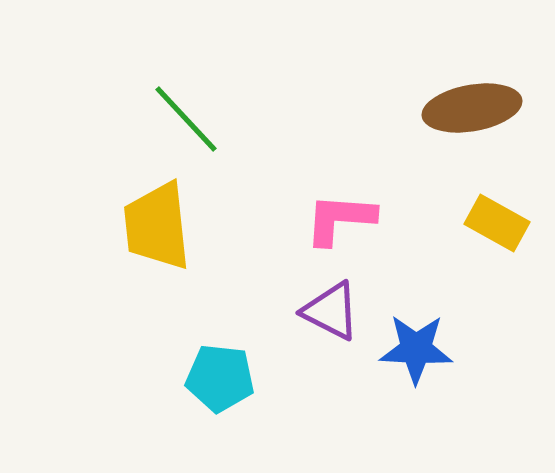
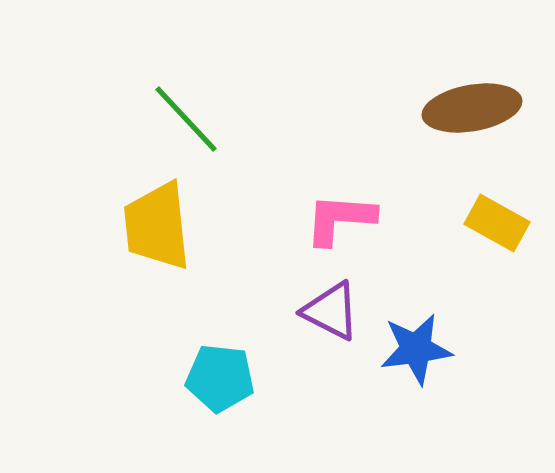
blue star: rotated 10 degrees counterclockwise
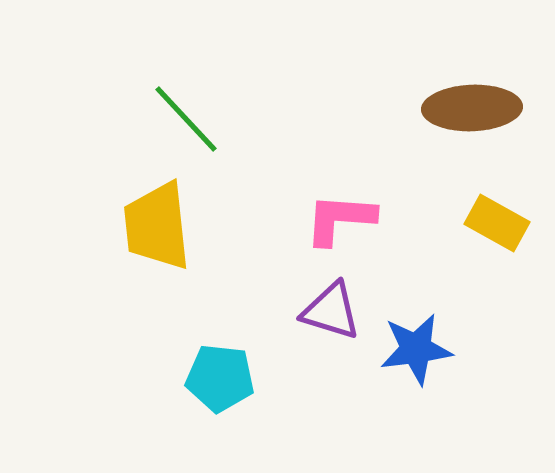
brown ellipse: rotated 8 degrees clockwise
purple triangle: rotated 10 degrees counterclockwise
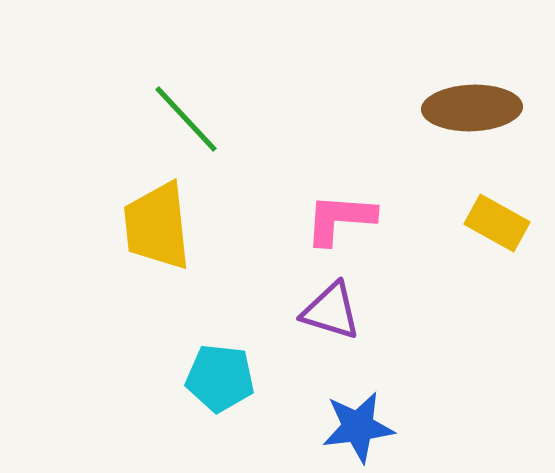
blue star: moved 58 px left, 78 px down
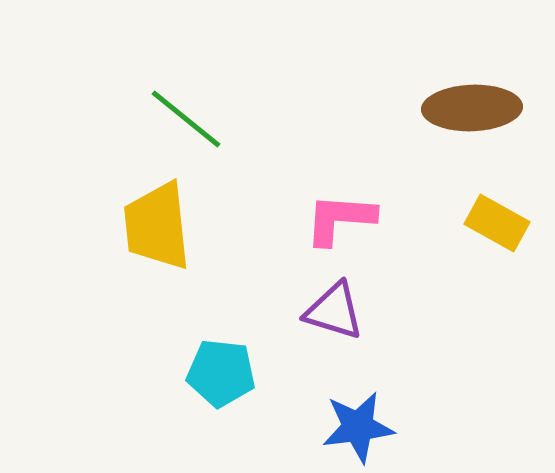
green line: rotated 8 degrees counterclockwise
purple triangle: moved 3 px right
cyan pentagon: moved 1 px right, 5 px up
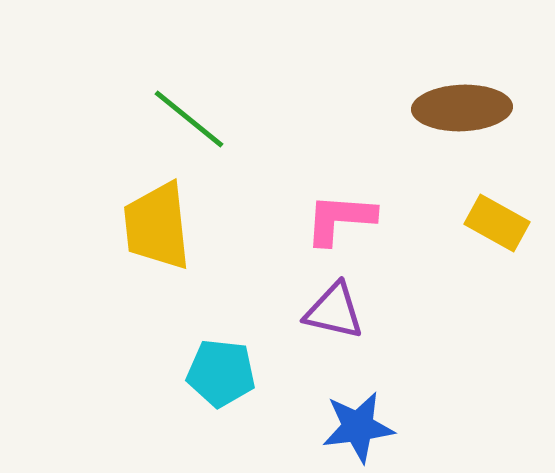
brown ellipse: moved 10 px left
green line: moved 3 px right
purple triangle: rotated 4 degrees counterclockwise
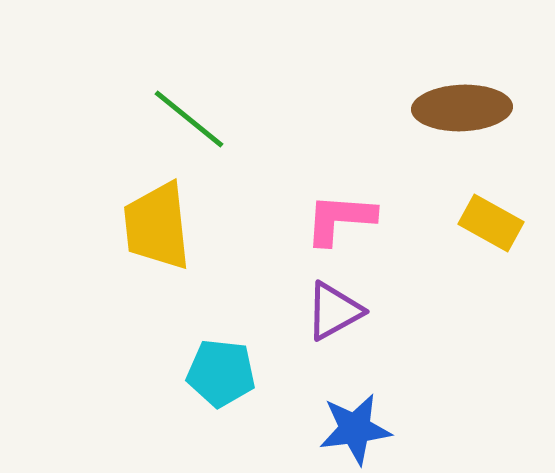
yellow rectangle: moved 6 px left
purple triangle: rotated 42 degrees counterclockwise
blue star: moved 3 px left, 2 px down
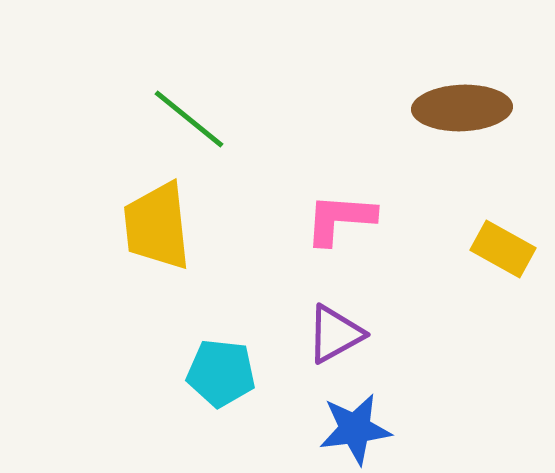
yellow rectangle: moved 12 px right, 26 px down
purple triangle: moved 1 px right, 23 px down
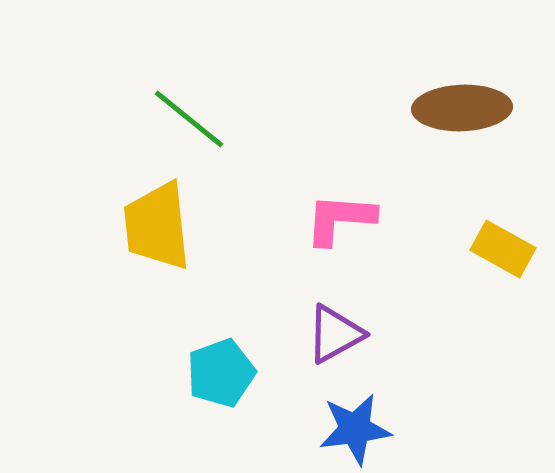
cyan pentagon: rotated 26 degrees counterclockwise
